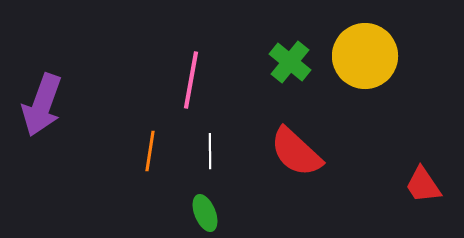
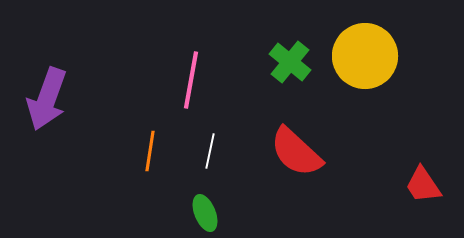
purple arrow: moved 5 px right, 6 px up
white line: rotated 12 degrees clockwise
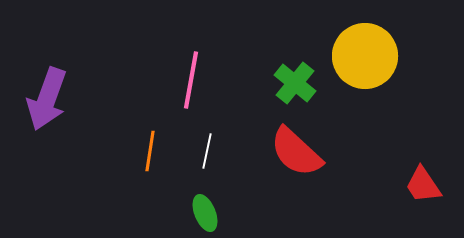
green cross: moved 5 px right, 21 px down
white line: moved 3 px left
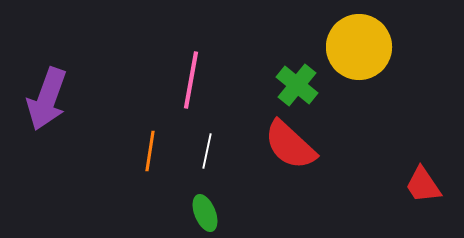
yellow circle: moved 6 px left, 9 px up
green cross: moved 2 px right, 2 px down
red semicircle: moved 6 px left, 7 px up
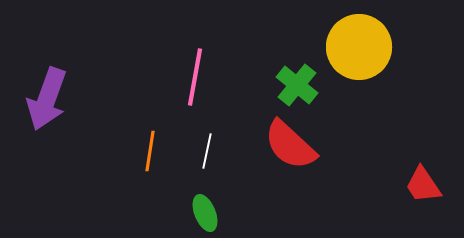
pink line: moved 4 px right, 3 px up
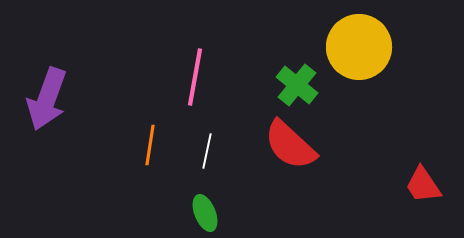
orange line: moved 6 px up
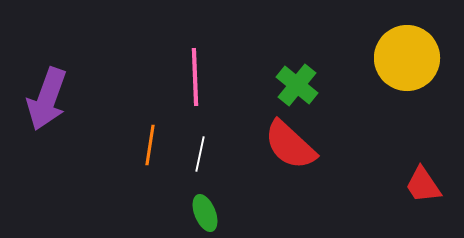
yellow circle: moved 48 px right, 11 px down
pink line: rotated 12 degrees counterclockwise
white line: moved 7 px left, 3 px down
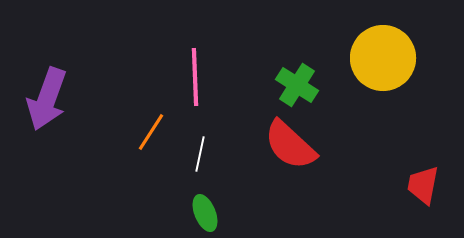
yellow circle: moved 24 px left
green cross: rotated 6 degrees counterclockwise
orange line: moved 1 px right, 13 px up; rotated 24 degrees clockwise
red trapezoid: rotated 45 degrees clockwise
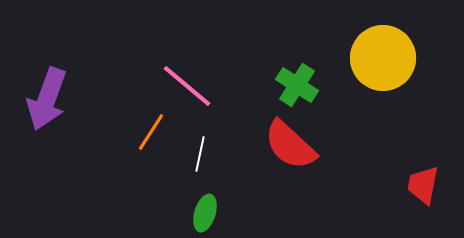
pink line: moved 8 px left, 9 px down; rotated 48 degrees counterclockwise
green ellipse: rotated 39 degrees clockwise
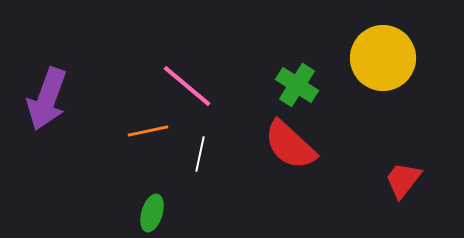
orange line: moved 3 px left, 1 px up; rotated 45 degrees clockwise
red trapezoid: moved 20 px left, 5 px up; rotated 27 degrees clockwise
green ellipse: moved 53 px left
